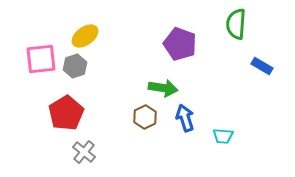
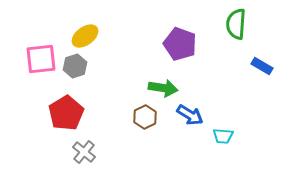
blue arrow: moved 5 px right, 3 px up; rotated 140 degrees clockwise
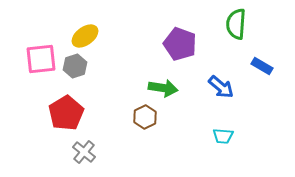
blue arrow: moved 31 px right, 28 px up; rotated 8 degrees clockwise
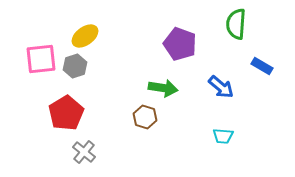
brown hexagon: rotated 15 degrees counterclockwise
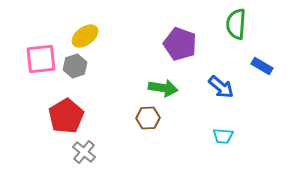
red pentagon: moved 3 px down
brown hexagon: moved 3 px right, 1 px down; rotated 20 degrees counterclockwise
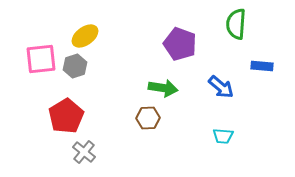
blue rectangle: rotated 25 degrees counterclockwise
